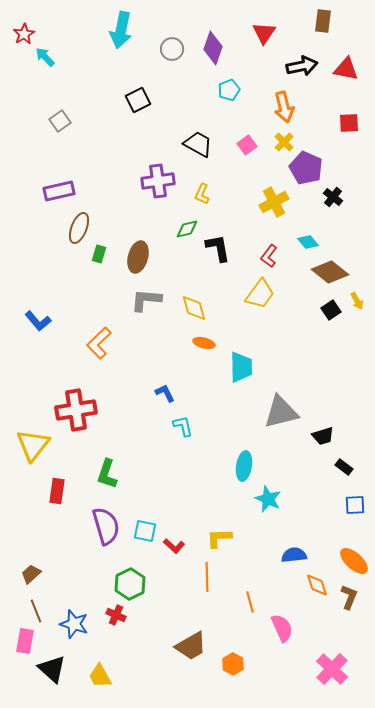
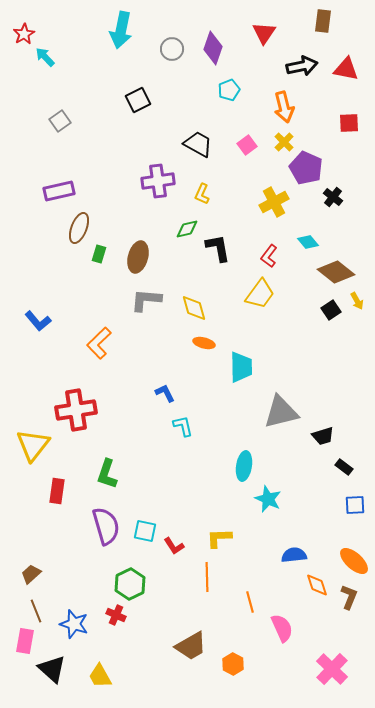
brown diamond at (330, 272): moved 6 px right
red L-shape at (174, 546): rotated 15 degrees clockwise
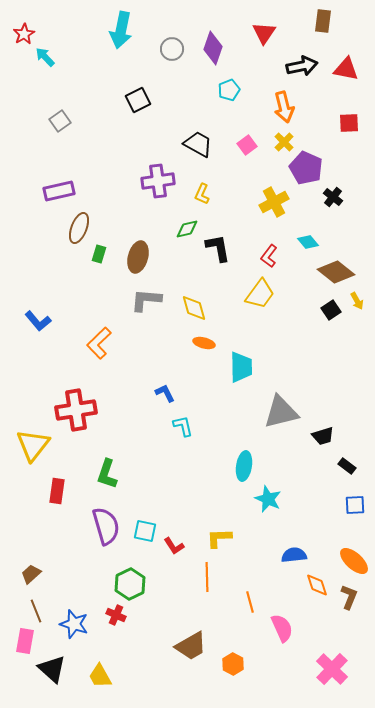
black rectangle at (344, 467): moved 3 px right, 1 px up
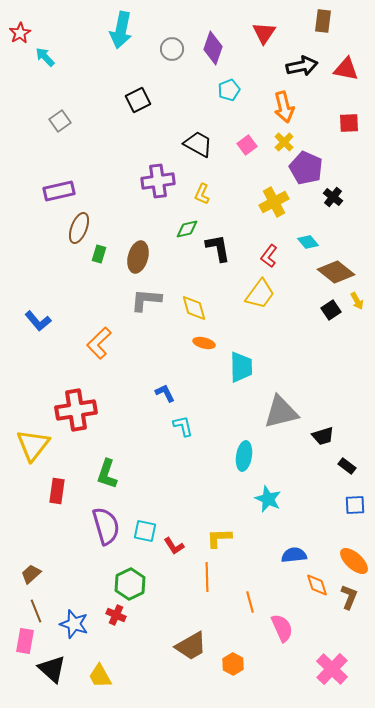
red star at (24, 34): moved 4 px left, 1 px up
cyan ellipse at (244, 466): moved 10 px up
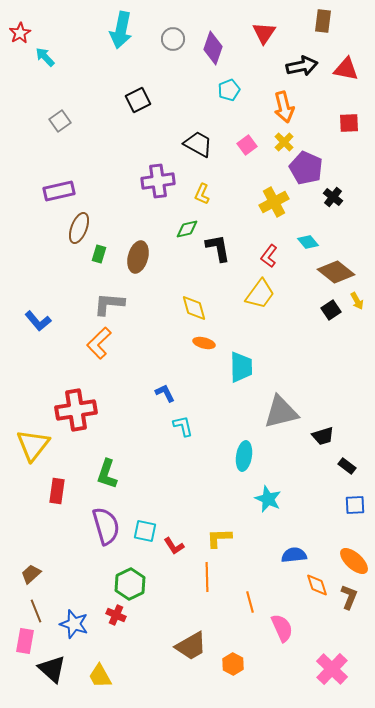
gray circle at (172, 49): moved 1 px right, 10 px up
gray L-shape at (146, 300): moved 37 px left, 4 px down
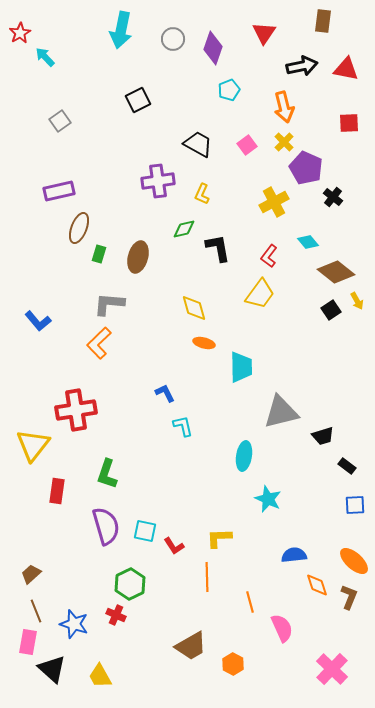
green diamond at (187, 229): moved 3 px left
pink rectangle at (25, 641): moved 3 px right, 1 px down
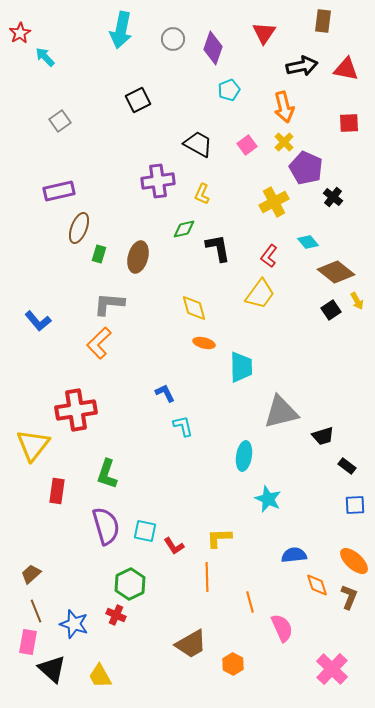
brown trapezoid at (191, 646): moved 2 px up
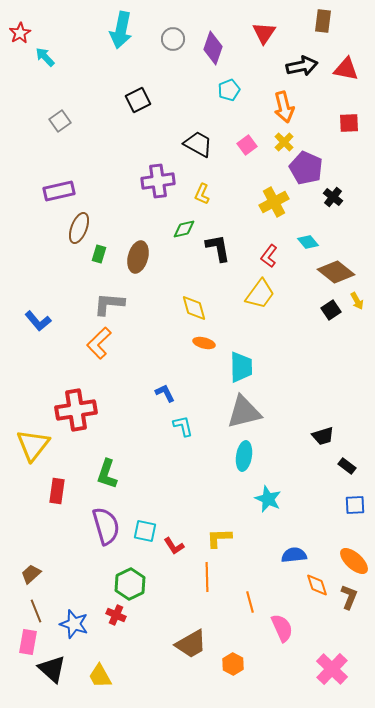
gray triangle at (281, 412): moved 37 px left
